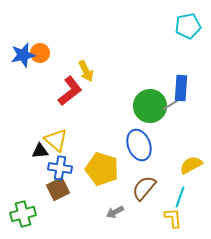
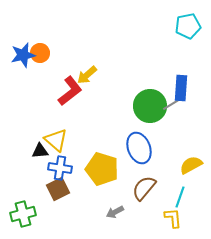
yellow arrow: moved 1 px right, 4 px down; rotated 75 degrees clockwise
blue ellipse: moved 3 px down
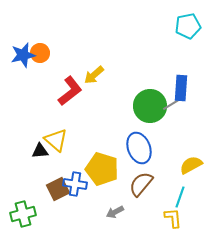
yellow arrow: moved 7 px right
blue cross: moved 15 px right, 16 px down
brown semicircle: moved 3 px left, 4 px up
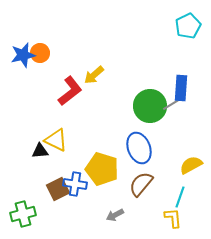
cyan pentagon: rotated 15 degrees counterclockwise
yellow triangle: rotated 15 degrees counterclockwise
gray arrow: moved 3 px down
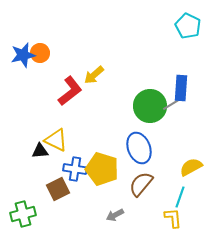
cyan pentagon: rotated 20 degrees counterclockwise
yellow semicircle: moved 2 px down
blue cross: moved 15 px up
